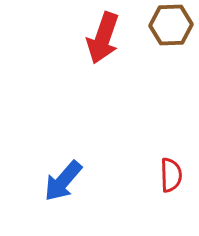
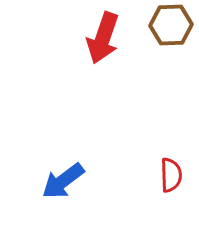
blue arrow: rotated 12 degrees clockwise
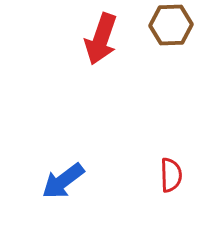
red arrow: moved 2 px left, 1 px down
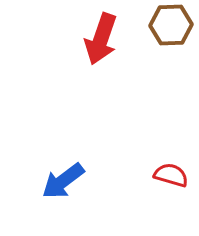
red semicircle: rotated 72 degrees counterclockwise
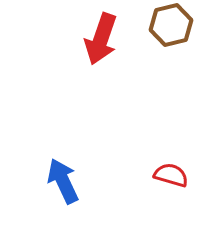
brown hexagon: rotated 12 degrees counterclockwise
blue arrow: rotated 102 degrees clockwise
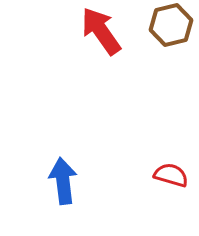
red arrow: moved 8 px up; rotated 126 degrees clockwise
blue arrow: rotated 18 degrees clockwise
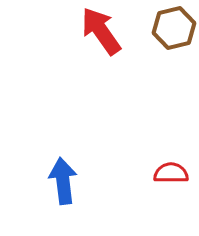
brown hexagon: moved 3 px right, 3 px down
red semicircle: moved 2 px up; rotated 16 degrees counterclockwise
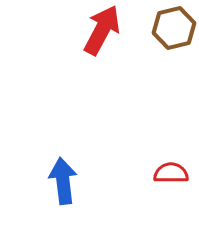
red arrow: moved 1 px right, 1 px up; rotated 63 degrees clockwise
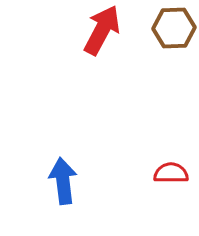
brown hexagon: rotated 12 degrees clockwise
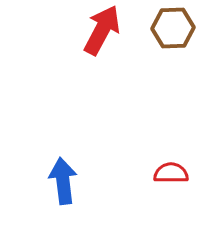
brown hexagon: moved 1 px left
